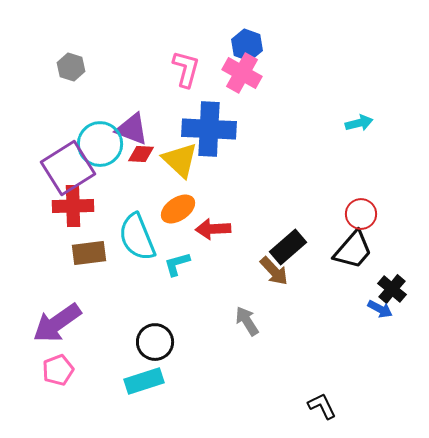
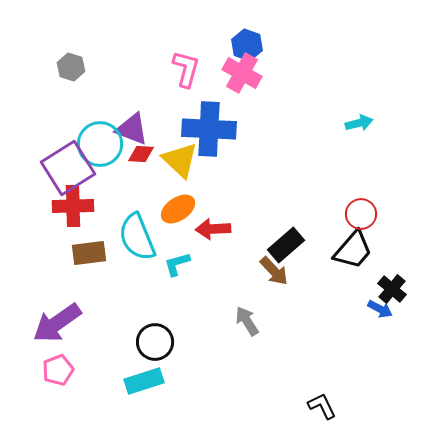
black rectangle: moved 2 px left, 2 px up
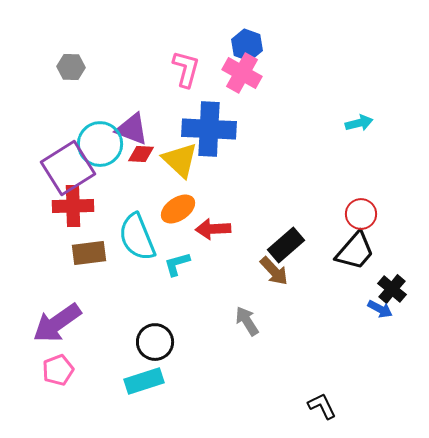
gray hexagon: rotated 16 degrees counterclockwise
black trapezoid: moved 2 px right, 1 px down
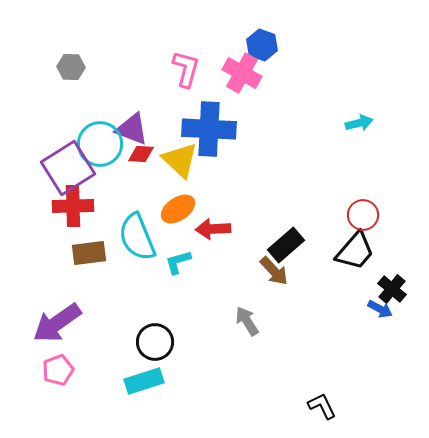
blue hexagon: moved 15 px right
red circle: moved 2 px right, 1 px down
cyan L-shape: moved 1 px right, 2 px up
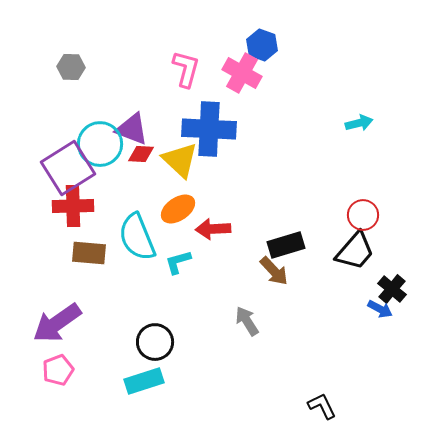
black rectangle: rotated 24 degrees clockwise
brown rectangle: rotated 12 degrees clockwise
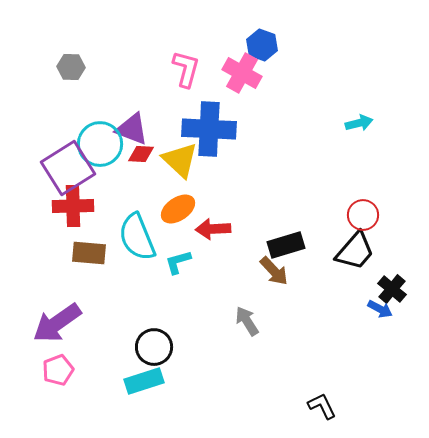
black circle: moved 1 px left, 5 px down
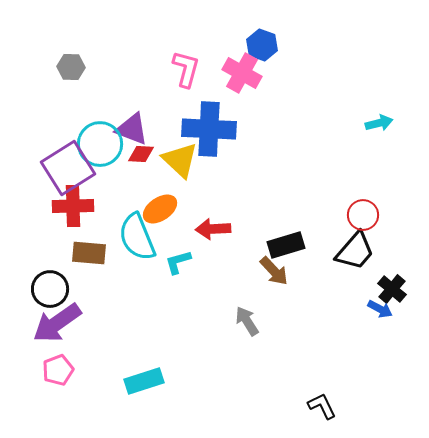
cyan arrow: moved 20 px right
orange ellipse: moved 18 px left
black circle: moved 104 px left, 58 px up
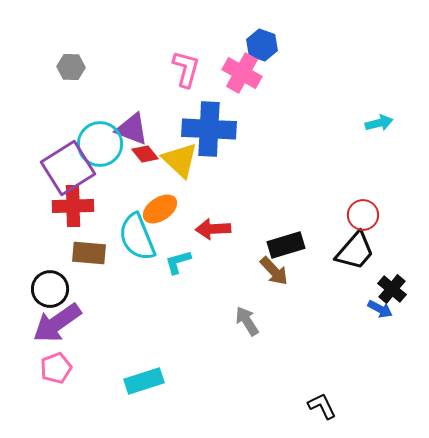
red diamond: moved 4 px right; rotated 48 degrees clockwise
pink pentagon: moved 2 px left, 2 px up
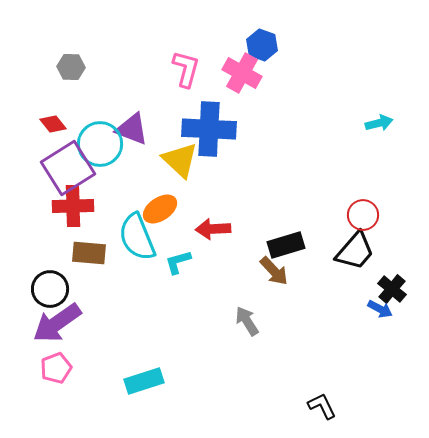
red diamond: moved 92 px left, 30 px up
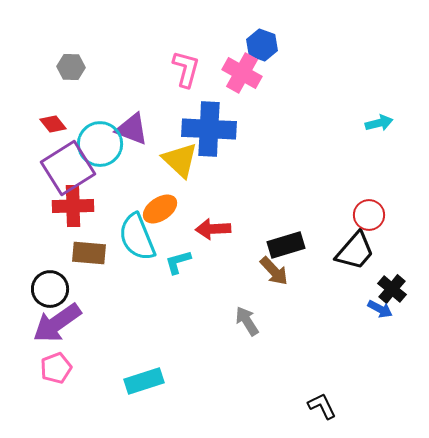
red circle: moved 6 px right
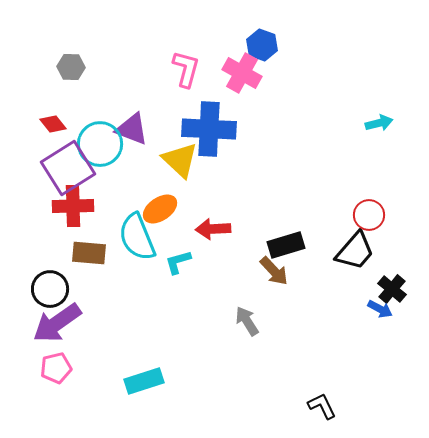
pink pentagon: rotated 8 degrees clockwise
